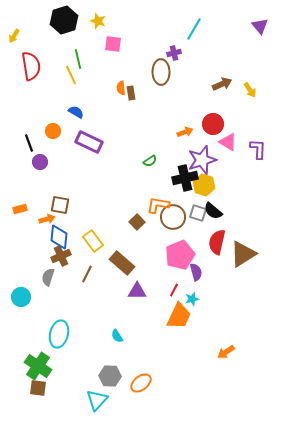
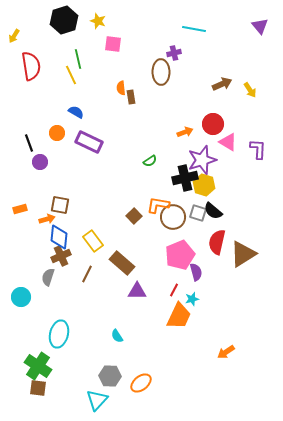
cyan line at (194, 29): rotated 70 degrees clockwise
brown rectangle at (131, 93): moved 4 px down
orange circle at (53, 131): moved 4 px right, 2 px down
brown square at (137, 222): moved 3 px left, 6 px up
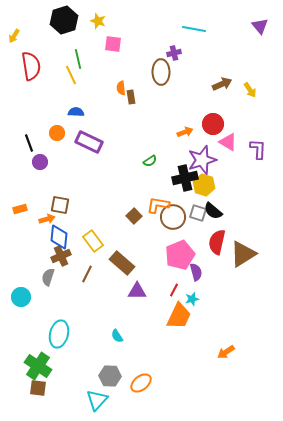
blue semicircle at (76, 112): rotated 28 degrees counterclockwise
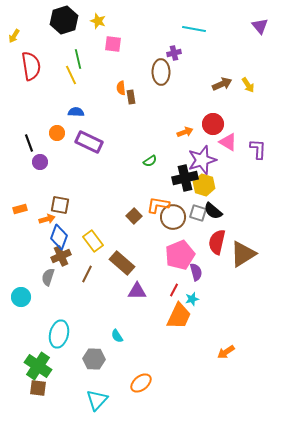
yellow arrow at (250, 90): moved 2 px left, 5 px up
blue diamond at (59, 237): rotated 15 degrees clockwise
gray hexagon at (110, 376): moved 16 px left, 17 px up
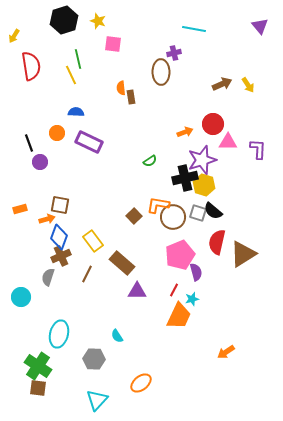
pink triangle at (228, 142): rotated 30 degrees counterclockwise
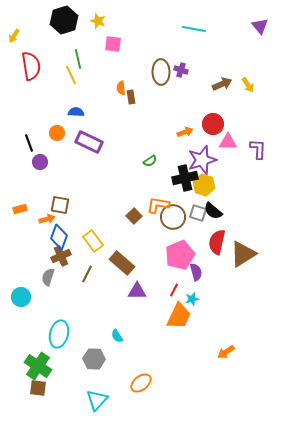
purple cross at (174, 53): moved 7 px right, 17 px down; rotated 32 degrees clockwise
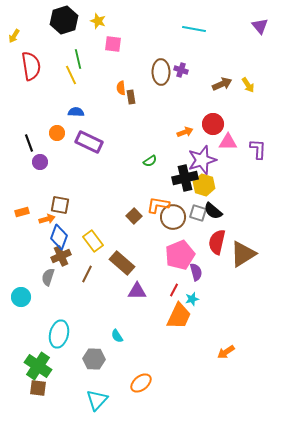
orange rectangle at (20, 209): moved 2 px right, 3 px down
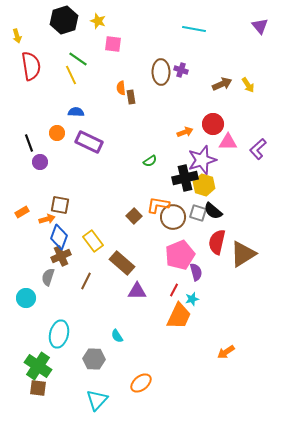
yellow arrow at (14, 36): moved 3 px right; rotated 48 degrees counterclockwise
green line at (78, 59): rotated 42 degrees counterclockwise
purple L-shape at (258, 149): rotated 135 degrees counterclockwise
orange rectangle at (22, 212): rotated 16 degrees counterclockwise
brown line at (87, 274): moved 1 px left, 7 px down
cyan circle at (21, 297): moved 5 px right, 1 px down
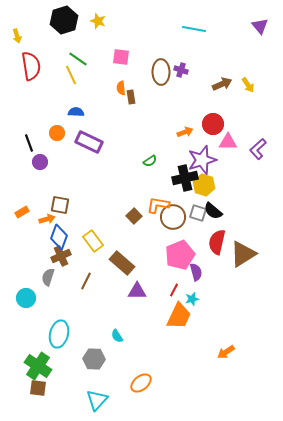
pink square at (113, 44): moved 8 px right, 13 px down
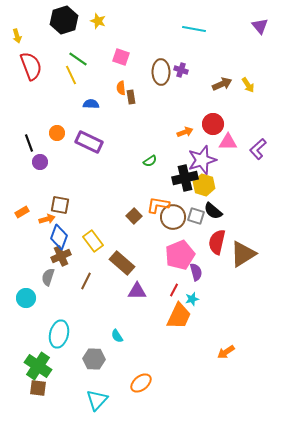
pink square at (121, 57): rotated 12 degrees clockwise
red semicircle at (31, 66): rotated 12 degrees counterclockwise
blue semicircle at (76, 112): moved 15 px right, 8 px up
gray square at (198, 213): moved 2 px left, 3 px down
